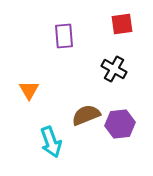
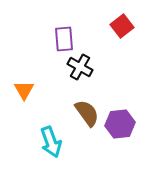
red square: moved 2 px down; rotated 30 degrees counterclockwise
purple rectangle: moved 3 px down
black cross: moved 34 px left, 2 px up
orange triangle: moved 5 px left
brown semicircle: moved 1 px right, 2 px up; rotated 76 degrees clockwise
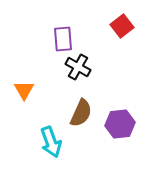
purple rectangle: moved 1 px left
black cross: moved 2 px left
brown semicircle: moved 6 px left; rotated 60 degrees clockwise
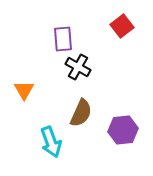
purple hexagon: moved 3 px right, 6 px down
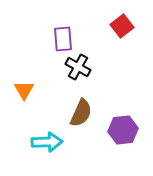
cyan arrow: moved 4 px left; rotated 72 degrees counterclockwise
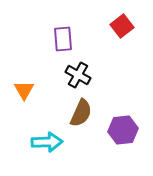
black cross: moved 8 px down
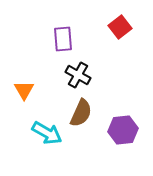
red square: moved 2 px left, 1 px down
cyan arrow: moved 9 px up; rotated 32 degrees clockwise
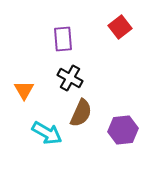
black cross: moved 8 px left, 3 px down
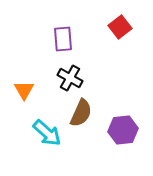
cyan arrow: rotated 12 degrees clockwise
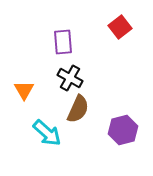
purple rectangle: moved 3 px down
brown semicircle: moved 3 px left, 4 px up
purple hexagon: rotated 8 degrees counterclockwise
